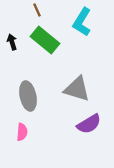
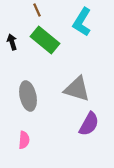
purple semicircle: rotated 30 degrees counterclockwise
pink semicircle: moved 2 px right, 8 px down
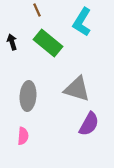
green rectangle: moved 3 px right, 3 px down
gray ellipse: rotated 16 degrees clockwise
pink semicircle: moved 1 px left, 4 px up
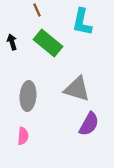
cyan L-shape: rotated 20 degrees counterclockwise
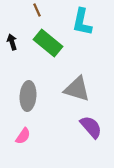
purple semicircle: moved 2 px right, 3 px down; rotated 70 degrees counterclockwise
pink semicircle: rotated 30 degrees clockwise
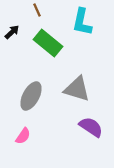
black arrow: moved 10 px up; rotated 63 degrees clockwise
gray ellipse: moved 3 px right; rotated 24 degrees clockwise
purple semicircle: rotated 15 degrees counterclockwise
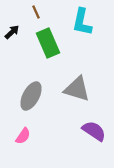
brown line: moved 1 px left, 2 px down
green rectangle: rotated 28 degrees clockwise
purple semicircle: moved 3 px right, 4 px down
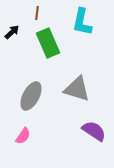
brown line: moved 1 px right, 1 px down; rotated 32 degrees clockwise
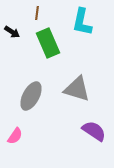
black arrow: rotated 77 degrees clockwise
pink semicircle: moved 8 px left
